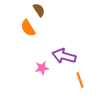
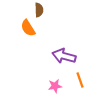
brown semicircle: rotated 32 degrees clockwise
pink star: moved 13 px right, 18 px down
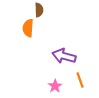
orange semicircle: rotated 36 degrees clockwise
pink star: rotated 24 degrees counterclockwise
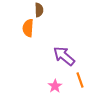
purple arrow: rotated 25 degrees clockwise
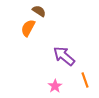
brown semicircle: moved 1 px down; rotated 56 degrees counterclockwise
orange semicircle: rotated 24 degrees clockwise
orange line: moved 5 px right
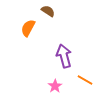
brown semicircle: moved 9 px right
purple arrow: rotated 35 degrees clockwise
orange line: rotated 42 degrees counterclockwise
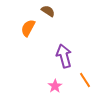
orange line: rotated 28 degrees clockwise
